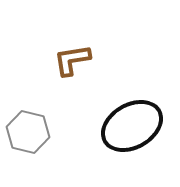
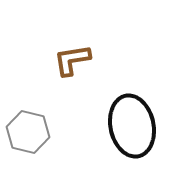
black ellipse: rotated 72 degrees counterclockwise
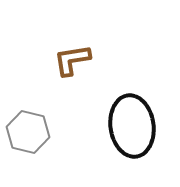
black ellipse: rotated 4 degrees clockwise
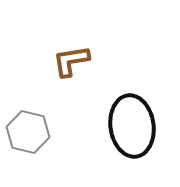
brown L-shape: moved 1 px left, 1 px down
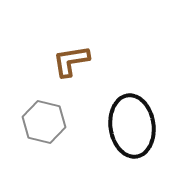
gray hexagon: moved 16 px right, 10 px up
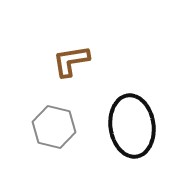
gray hexagon: moved 10 px right, 5 px down
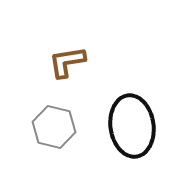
brown L-shape: moved 4 px left, 1 px down
